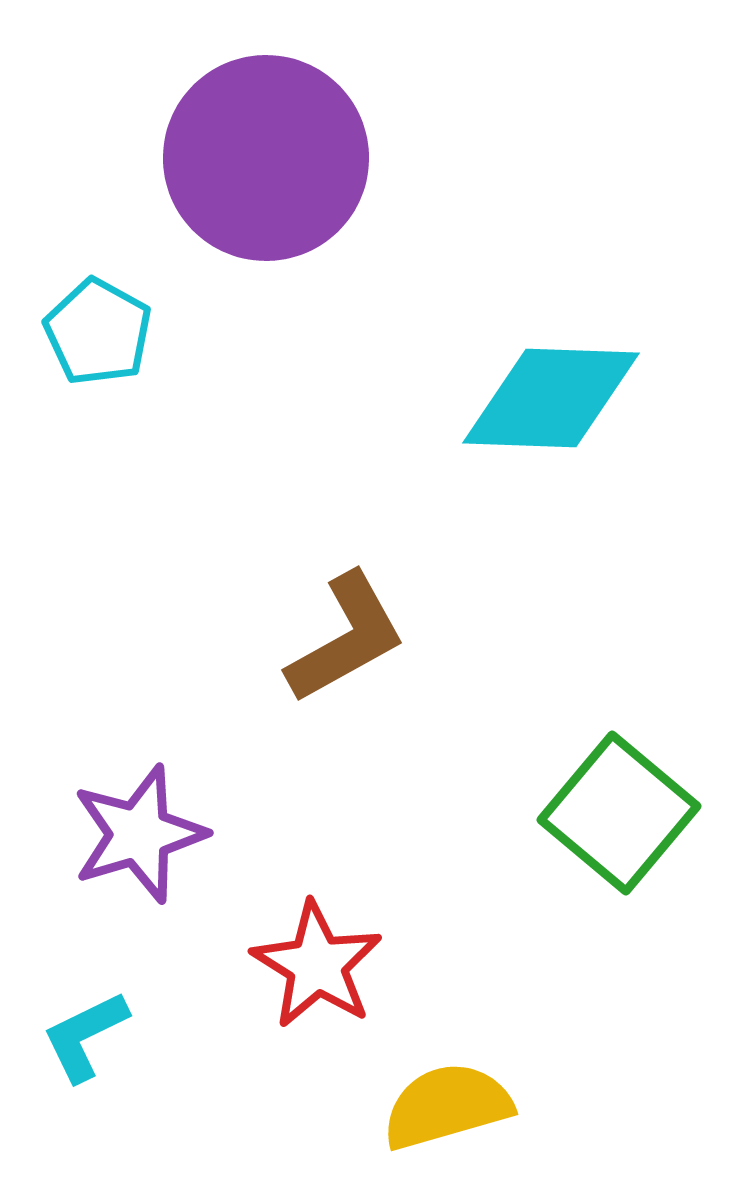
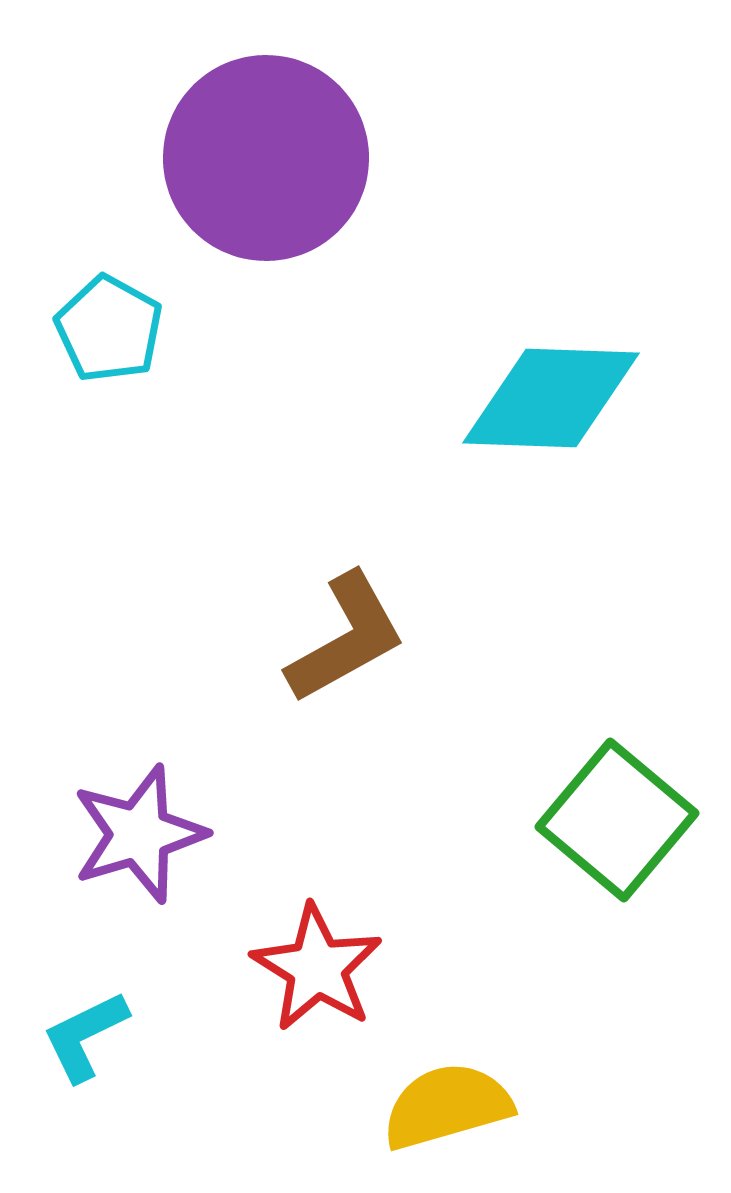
cyan pentagon: moved 11 px right, 3 px up
green square: moved 2 px left, 7 px down
red star: moved 3 px down
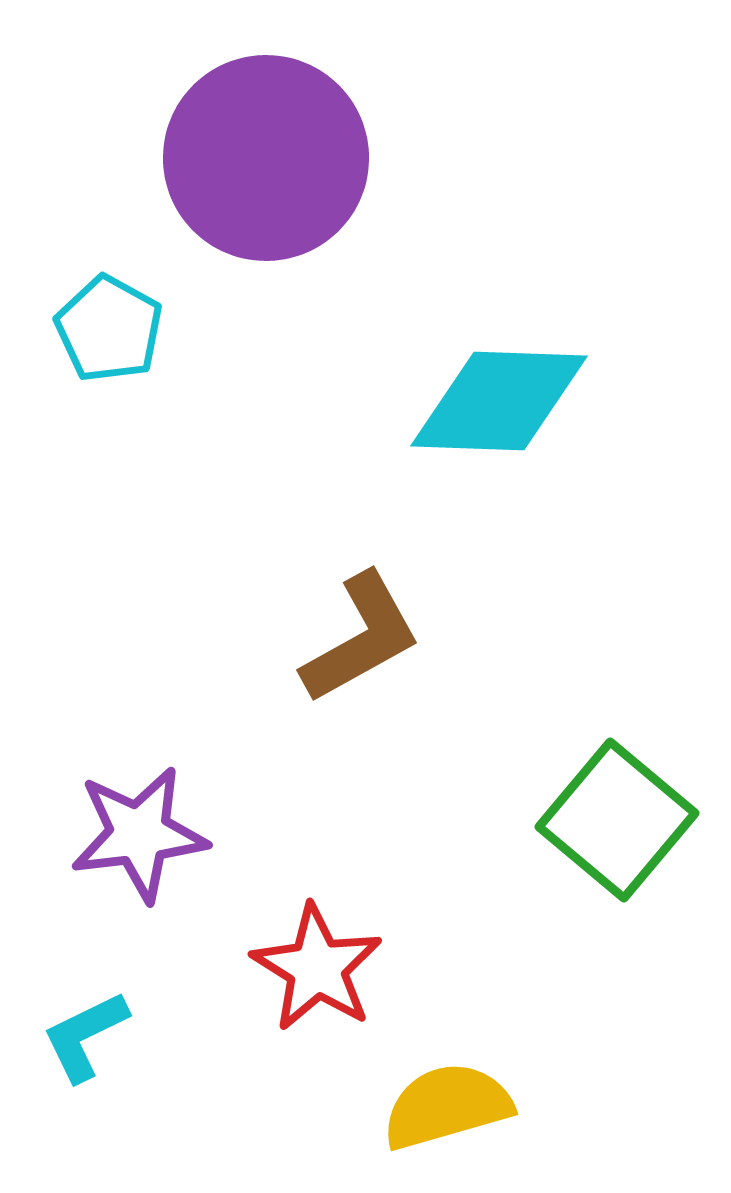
cyan diamond: moved 52 px left, 3 px down
brown L-shape: moved 15 px right
purple star: rotated 10 degrees clockwise
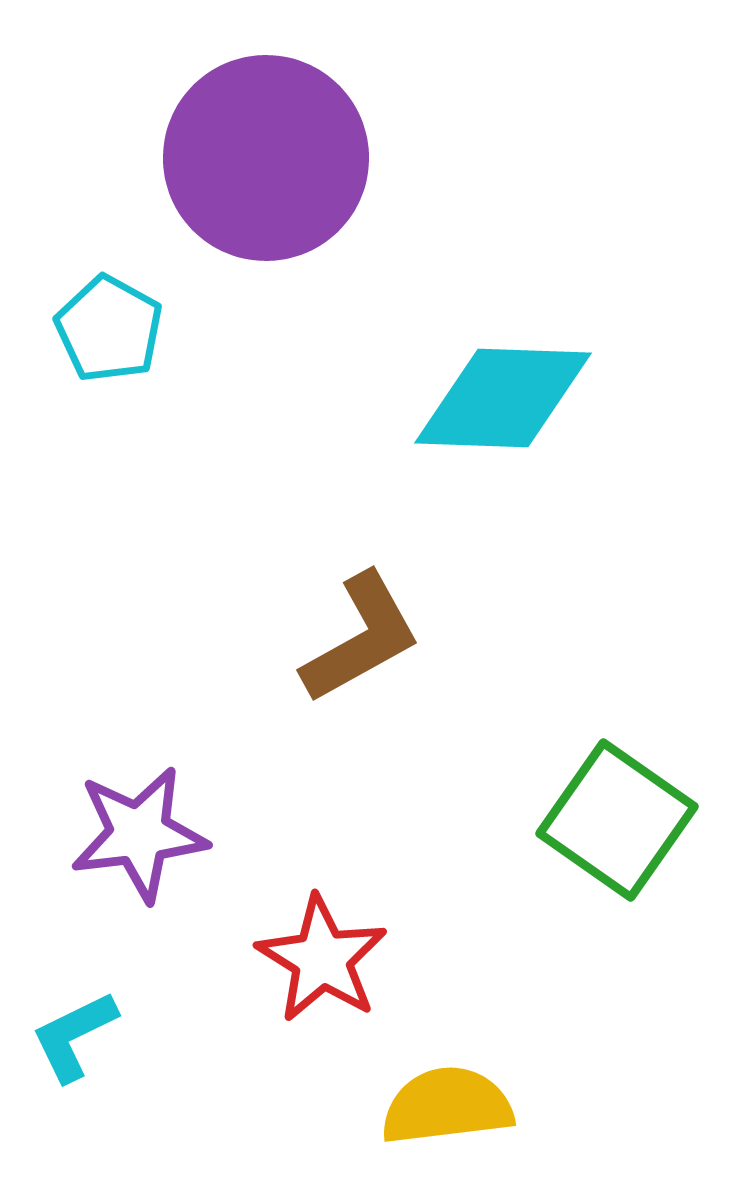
cyan diamond: moved 4 px right, 3 px up
green square: rotated 5 degrees counterclockwise
red star: moved 5 px right, 9 px up
cyan L-shape: moved 11 px left
yellow semicircle: rotated 9 degrees clockwise
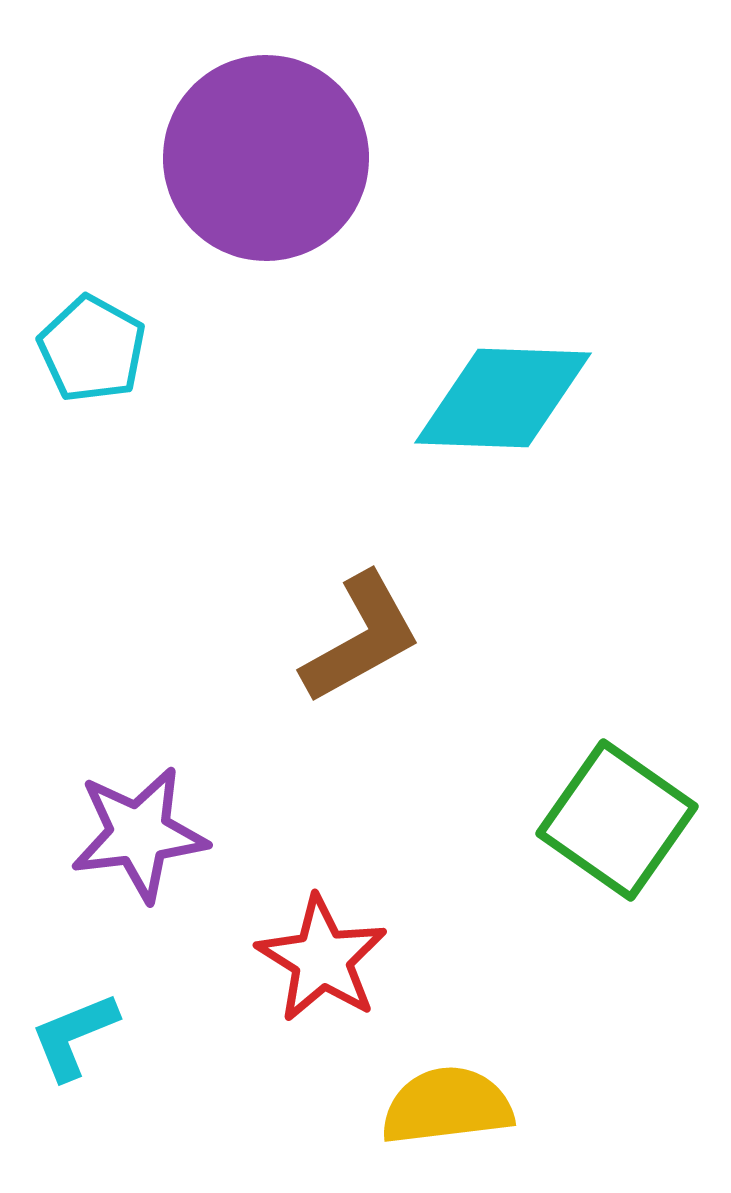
cyan pentagon: moved 17 px left, 20 px down
cyan L-shape: rotated 4 degrees clockwise
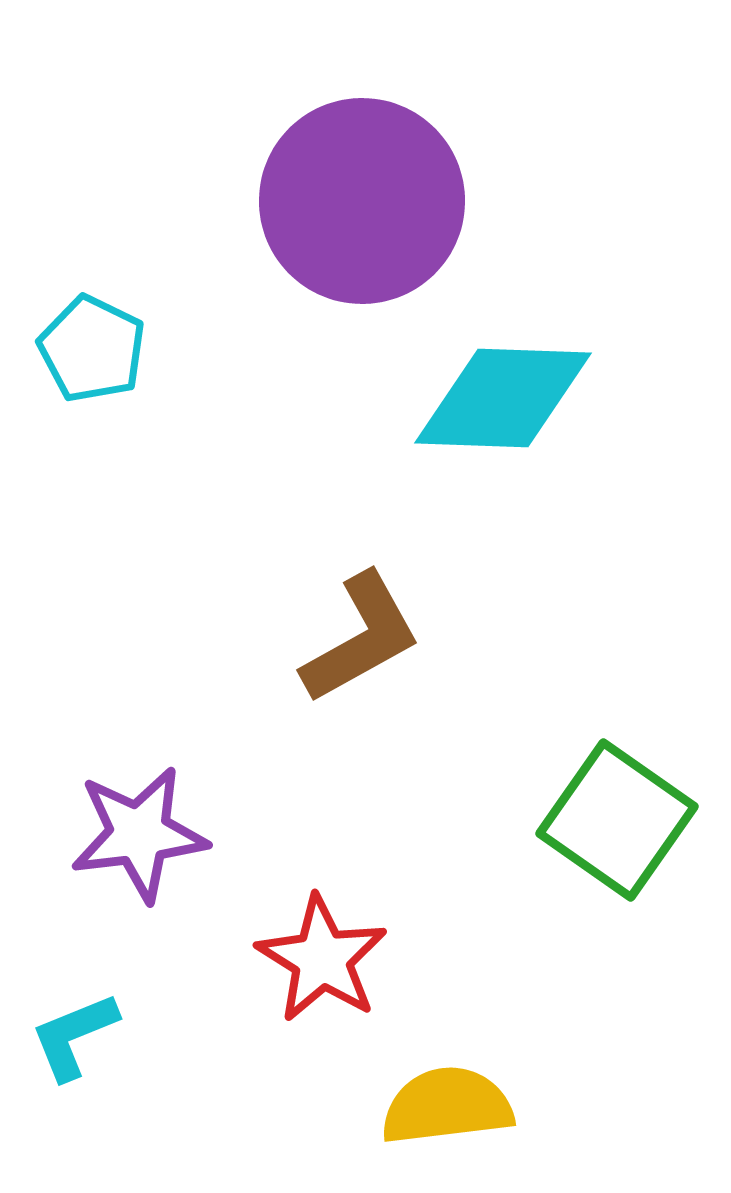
purple circle: moved 96 px right, 43 px down
cyan pentagon: rotated 3 degrees counterclockwise
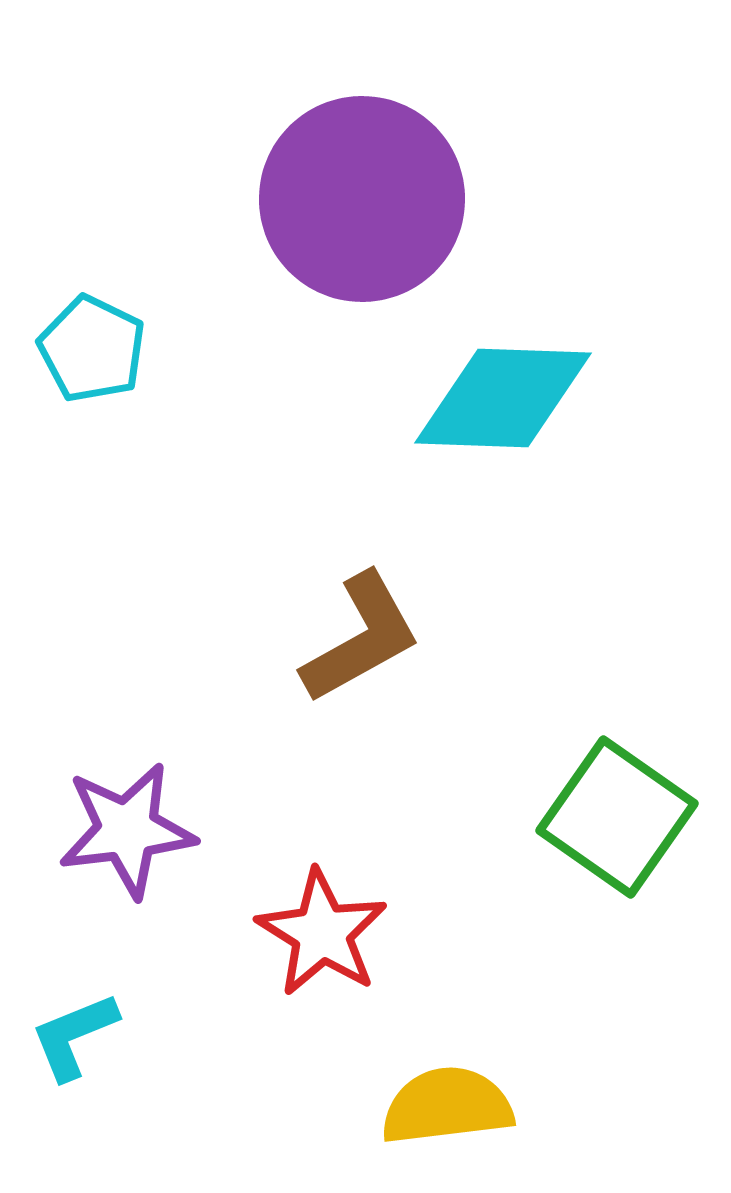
purple circle: moved 2 px up
green square: moved 3 px up
purple star: moved 12 px left, 4 px up
red star: moved 26 px up
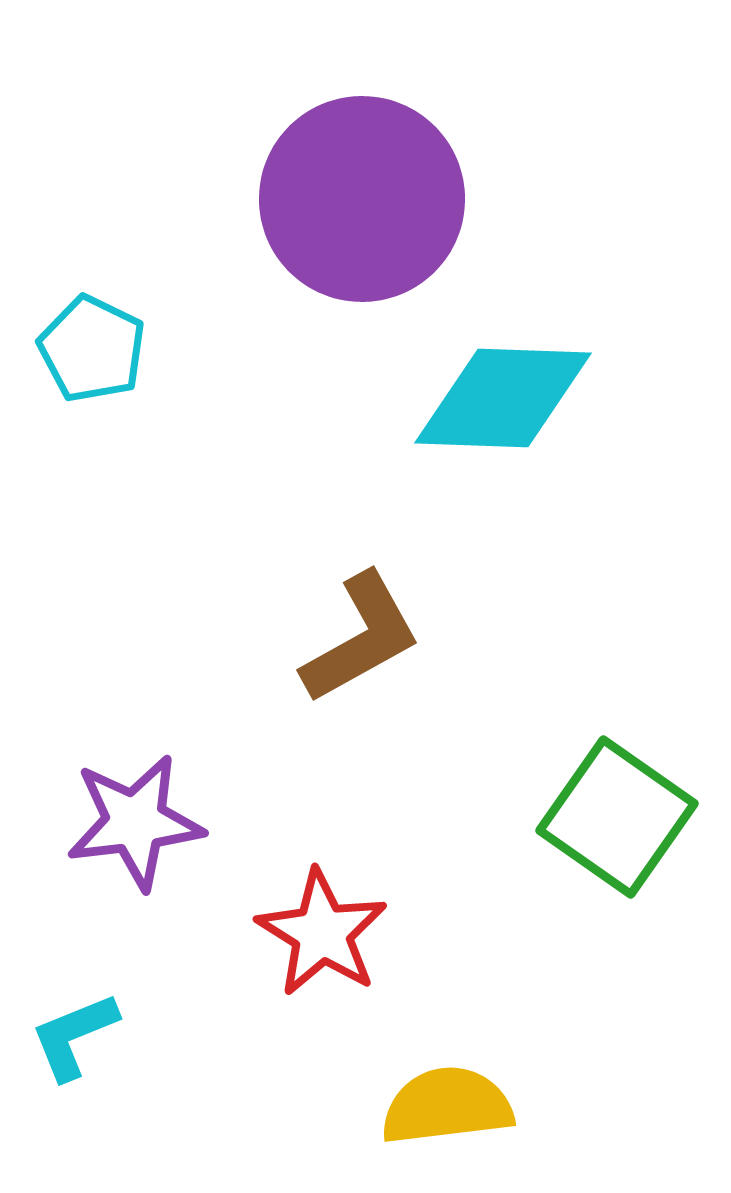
purple star: moved 8 px right, 8 px up
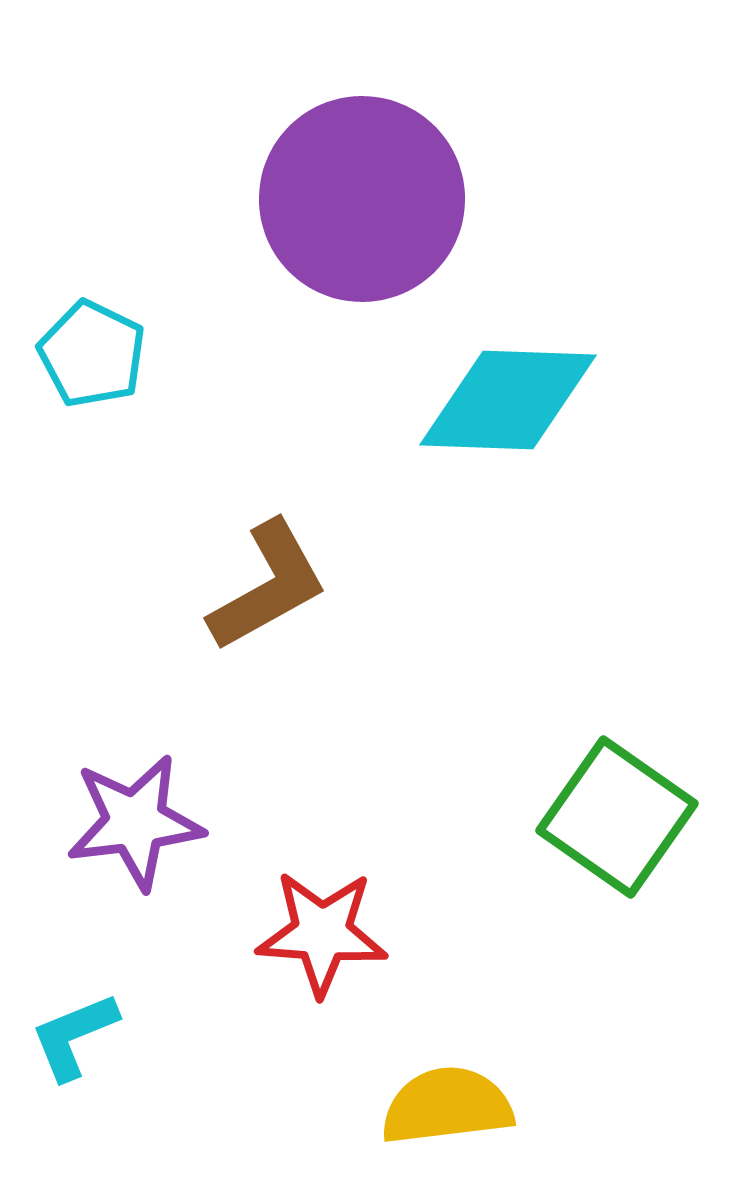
cyan pentagon: moved 5 px down
cyan diamond: moved 5 px right, 2 px down
brown L-shape: moved 93 px left, 52 px up
red star: rotated 28 degrees counterclockwise
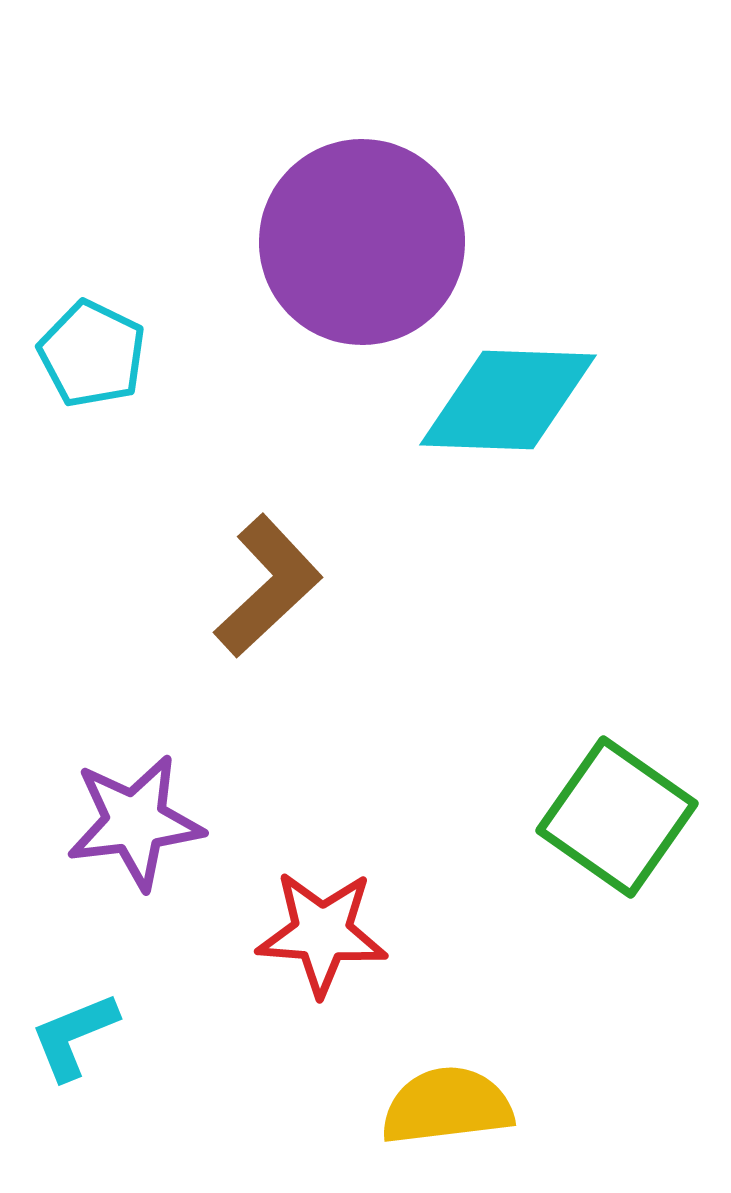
purple circle: moved 43 px down
brown L-shape: rotated 14 degrees counterclockwise
